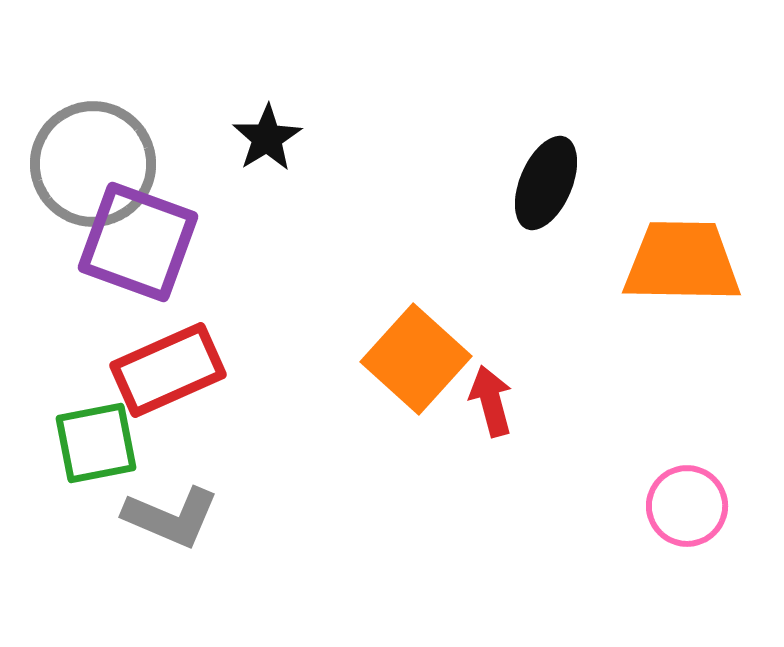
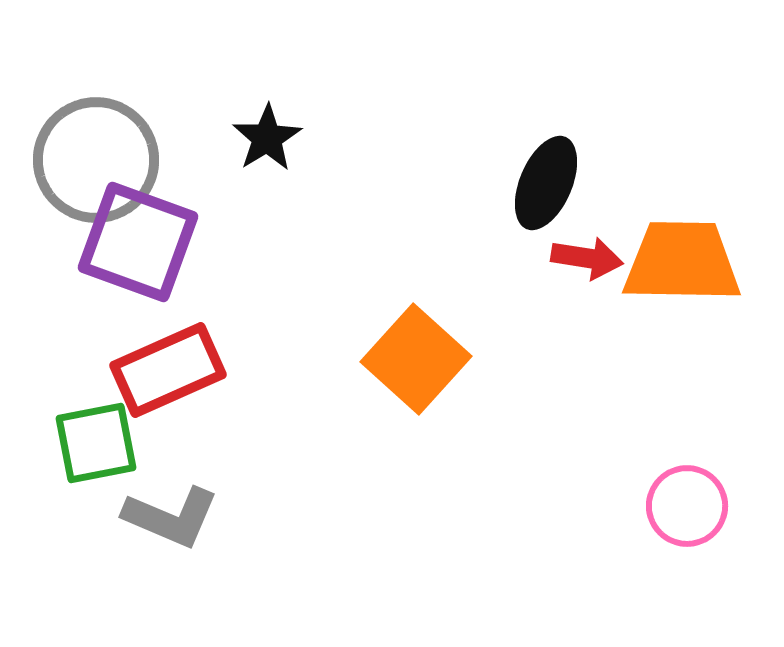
gray circle: moved 3 px right, 4 px up
red arrow: moved 96 px right, 143 px up; rotated 114 degrees clockwise
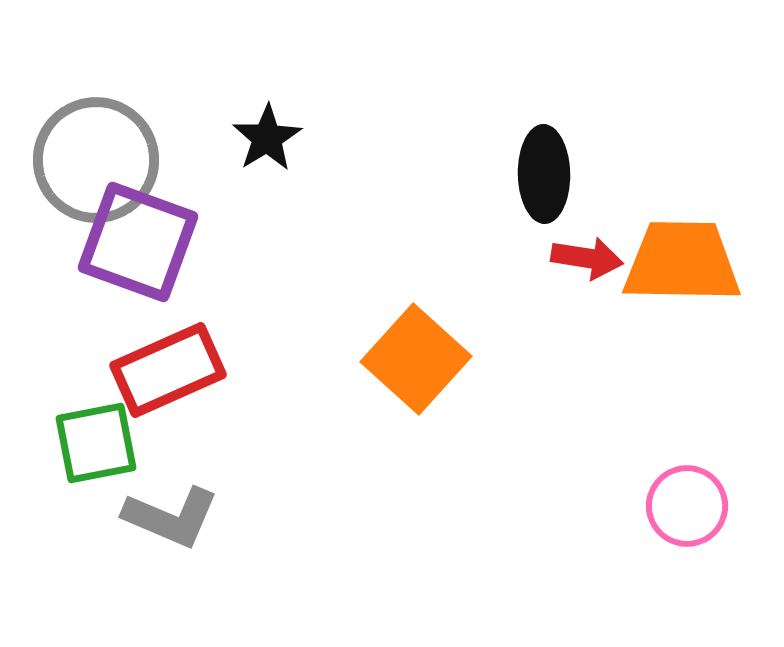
black ellipse: moved 2 px left, 9 px up; rotated 24 degrees counterclockwise
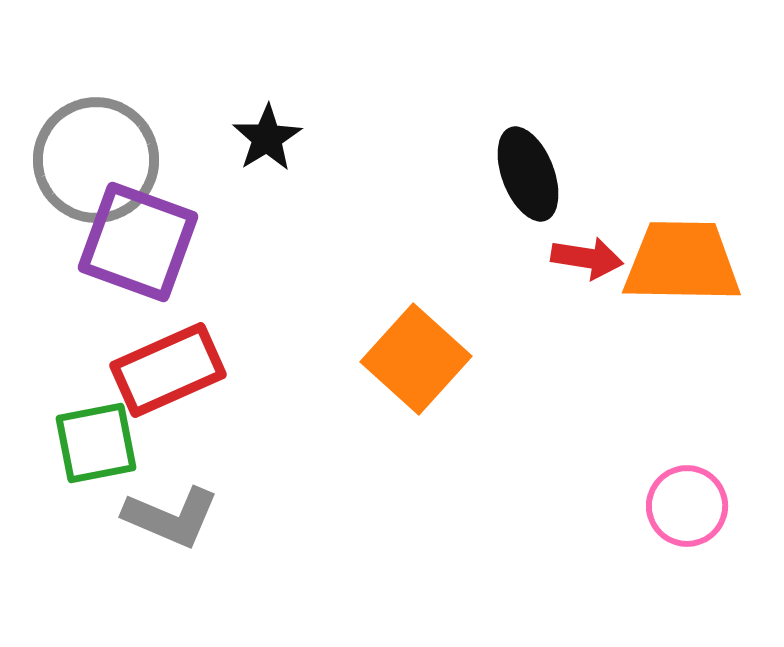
black ellipse: moved 16 px left; rotated 20 degrees counterclockwise
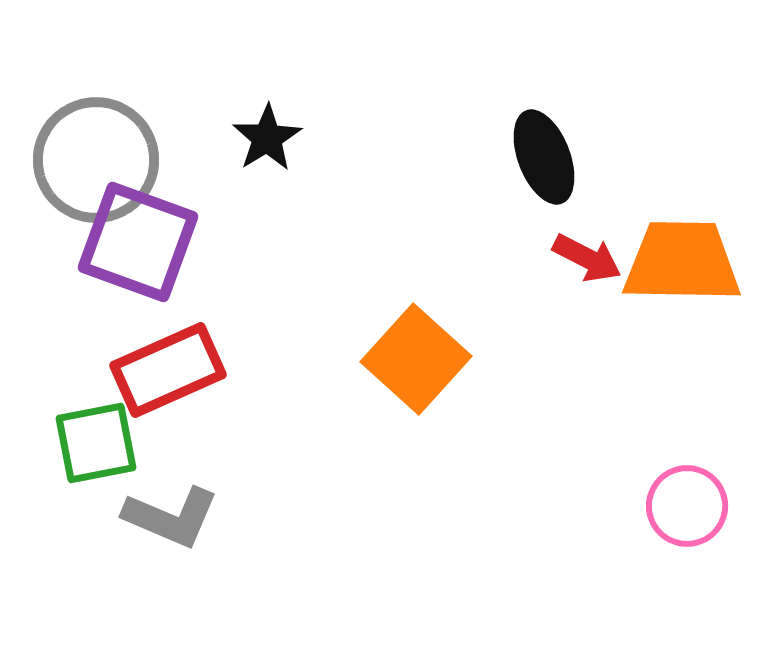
black ellipse: moved 16 px right, 17 px up
red arrow: rotated 18 degrees clockwise
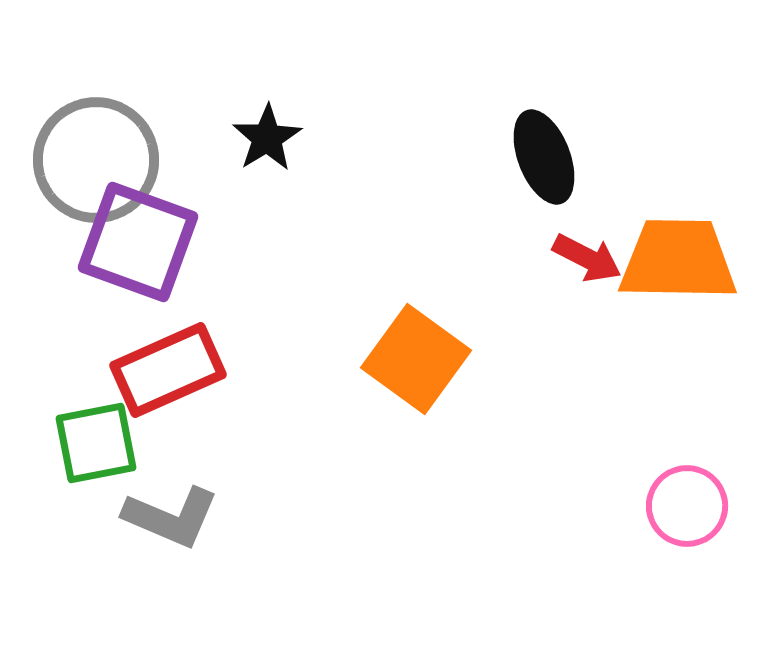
orange trapezoid: moved 4 px left, 2 px up
orange square: rotated 6 degrees counterclockwise
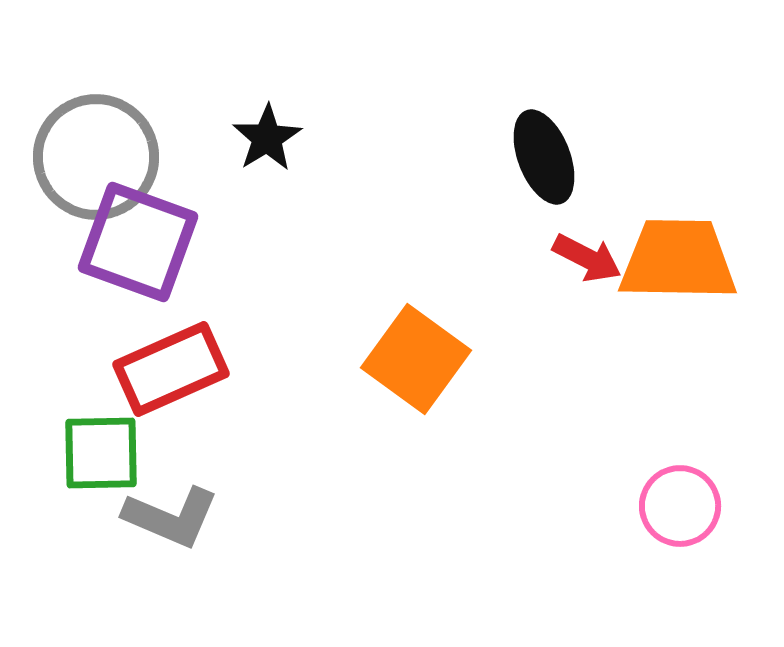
gray circle: moved 3 px up
red rectangle: moved 3 px right, 1 px up
green square: moved 5 px right, 10 px down; rotated 10 degrees clockwise
pink circle: moved 7 px left
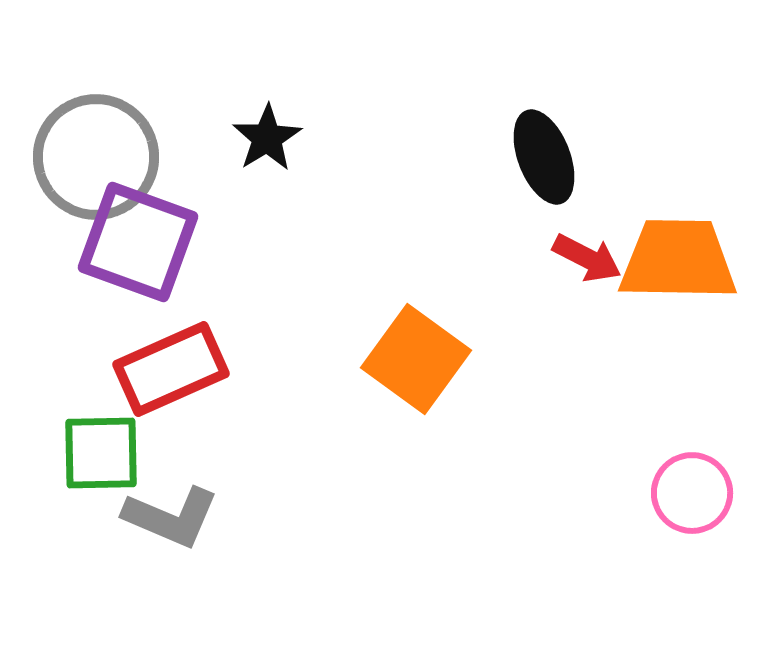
pink circle: moved 12 px right, 13 px up
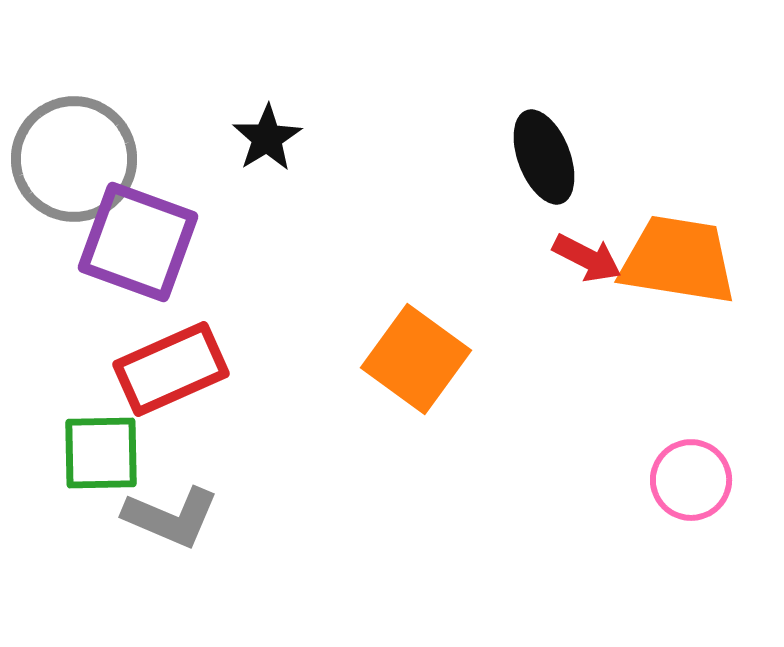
gray circle: moved 22 px left, 2 px down
orange trapezoid: rotated 8 degrees clockwise
pink circle: moved 1 px left, 13 px up
